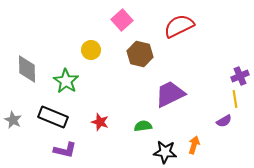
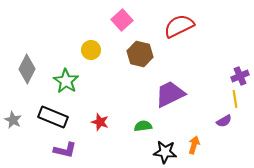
gray diamond: rotated 28 degrees clockwise
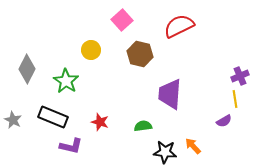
purple trapezoid: rotated 60 degrees counterclockwise
orange arrow: moved 1 px left, 1 px down; rotated 60 degrees counterclockwise
purple L-shape: moved 6 px right, 4 px up
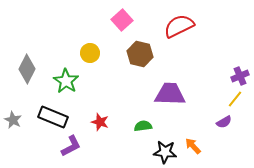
yellow circle: moved 1 px left, 3 px down
purple trapezoid: rotated 88 degrees clockwise
yellow line: rotated 48 degrees clockwise
purple semicircle: moved 1 px down
purple L-shape: rotated 40 degrees counterclockwise
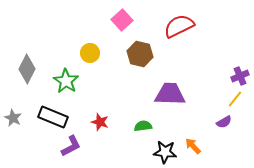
gray star: moved 2 px up
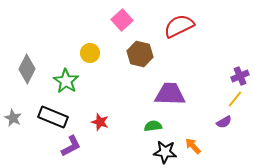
green semicircle: moved 10 px right
